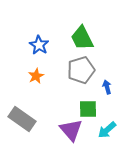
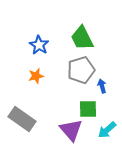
orange star: rotated 14 degrees clockwise
blue arrow: moved 5 px left, 1 px up
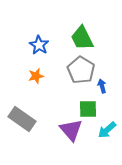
gray pentagon: rotated 24 degrees counterclockwise
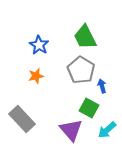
green trapezoid: moved 3 px right, 1 px up
green square: moved 1 px right, 1 px up; rotated 30 degrees clockwise
gray rectangle: rotated 12 degrees clockwise
